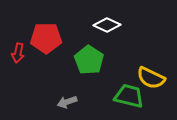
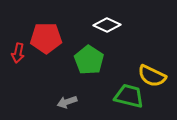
yellow semicircle: moved 1 px right, 2 px up
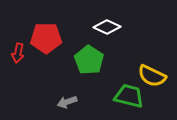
white diamond: moved 2 px down
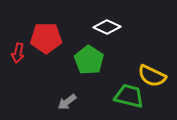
gray arrow: rotated 18 degrees counterclockwise
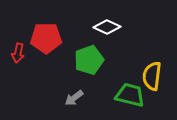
green pentagon: rotated 20 degrees clockwise
yellow semicircle: rotated 72 degrees clockwise
green trapezoid: moved 1 px right, 1 px up
gray arrow: moved 7 px right, 4 px up
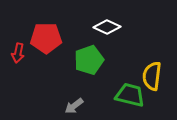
gray arrow: moved 8 px down
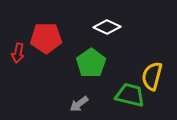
green pentagon: moved 2 px right, 3 px down; rotated 16 degrees counterclockwise
yellow semicircle: rotated 8 degrees clockwise
gray arrow: moved 5 px right, 2 px up
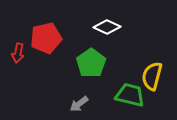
red pentagon: rotated 12 degrees counterclockwise
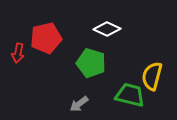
white diamond: moved 2 px down
green pentagon: rotated 20 degrees counterclockwise
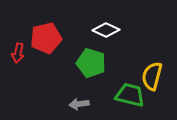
white diamond: moved 1 px left, 1 px down
gray arrow: rotated 30 degrees clockwise
